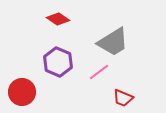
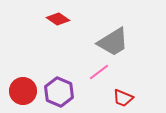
purple hexagon: moved 1 px right, 30 px down
red circle: moved 1 px right, 1 px up
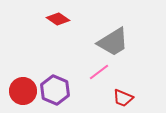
purple hexagon: moved 4 px left, 2 px up
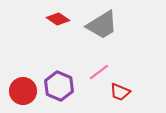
gray trapezoid: moved 11 px left, 17 px up
purple hexagon: moved 4 px right, 4 px up
red trapezoid: moved 3 px left, 6 px up
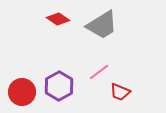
purple hexagon: rotated 8 degrees clockwise
red circle: moved 1 px left, 1 px down
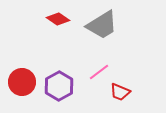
red circle: moved 10 px up
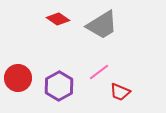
red circle: moved 4 px left, 4 px up
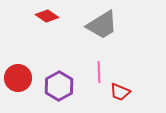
red diamond: moved 11 px left, 3 px up
pink line: rotated 55 degrees counterclockwise
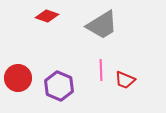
red diamond: rotated 15 degrees counterclockwise
pink line: moved 2 px right, 2 px up
purple hexagon: rotated 8 degrees counterclockwise
red trapezoid: moved 5 px right, 12 px up
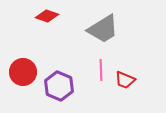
gray trapezoid: moved 1 px right, 4 px down
red circle: moved 5 px right, 6 px up
